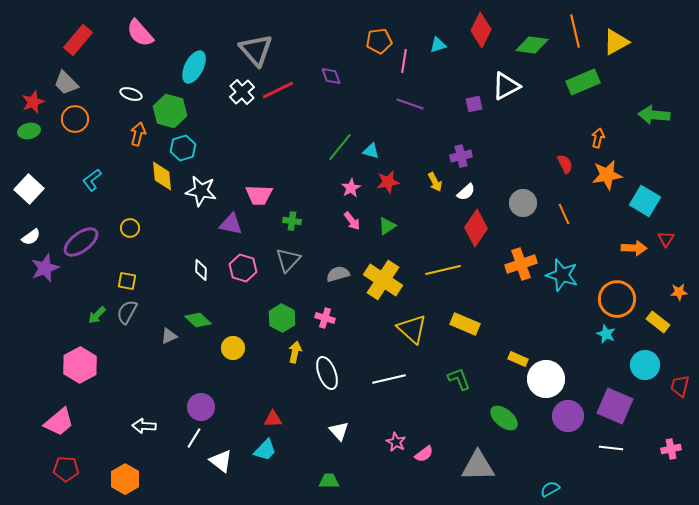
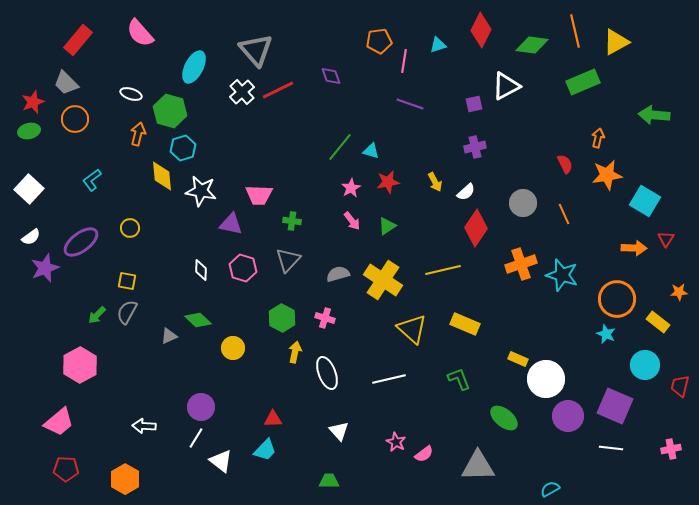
purple cross at (461, 156): moved 14 px right, 9 px up
white line at (194, 438): moved 2 px right
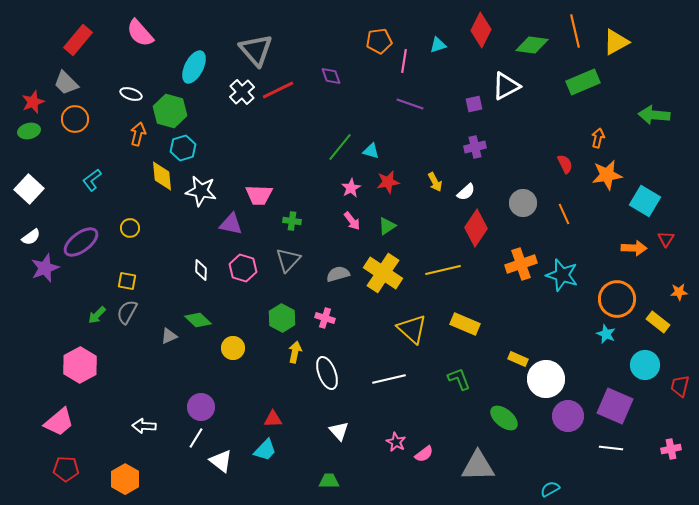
yellow cross at (383, 280): moved 7 px up
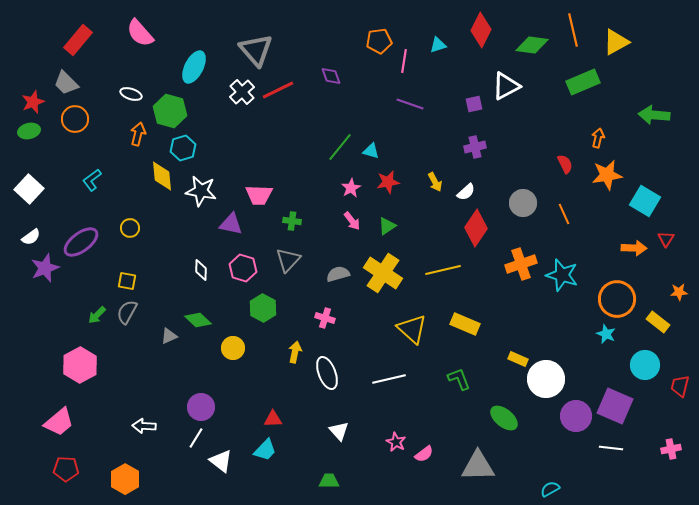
orange line at (575, 31): moved 2 px left, 1 px up
green hexagon at (282, 318): moved 19 px left, 10 px up
purple circle at (568, 416): moved 8 px right
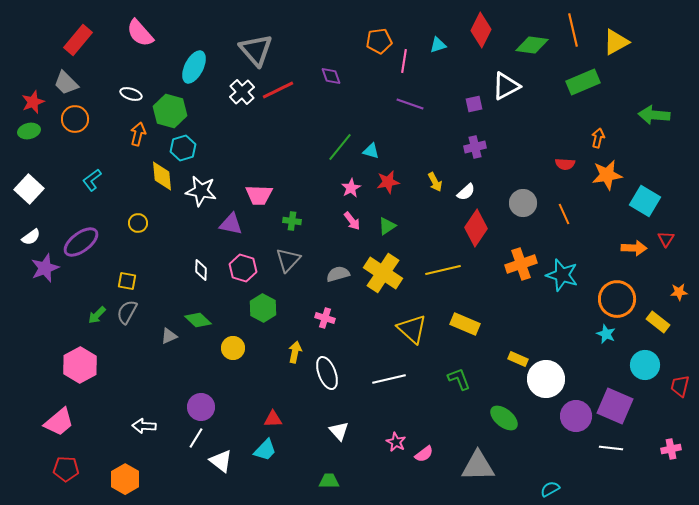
red semicircle at (565, 164): rotated 120 degrees clockwise
yellow circle at (130, 228): moved 8 px right, 5 px up
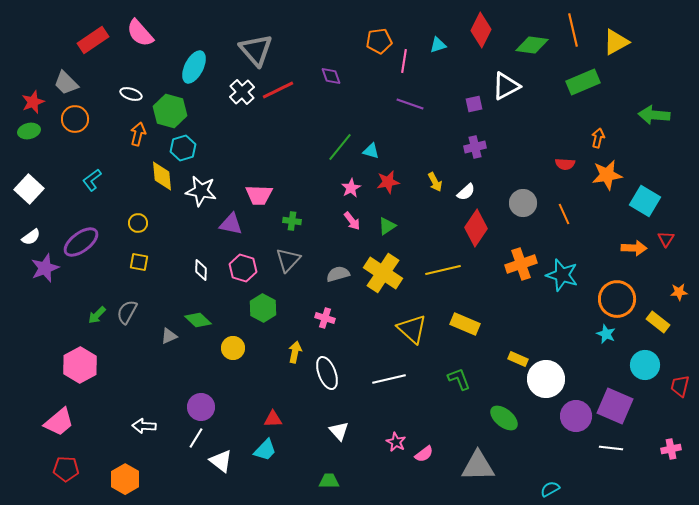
red rectangle at (78, 40): moved 15 px right; rotated 16 degrees clockwise
yellow square at (127, 281): moved 12 px right, 19 px up
